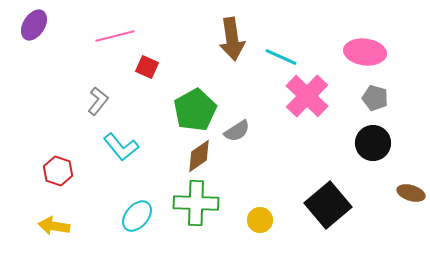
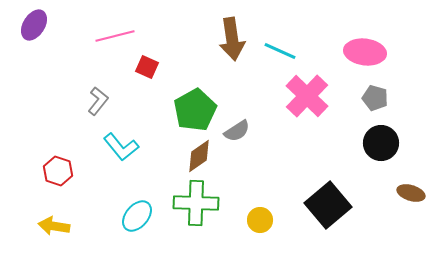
cyan line: moved 1 px left, 6 px up
black circle: moved 8 px right
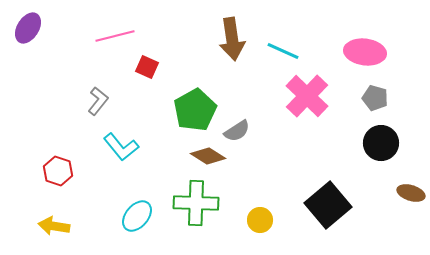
purple ellipse: moved 6 px left, 3 px down
cyan line: moved 3 px right
brown diamond: moved 9 px right; rotated 68 degrees clockwise
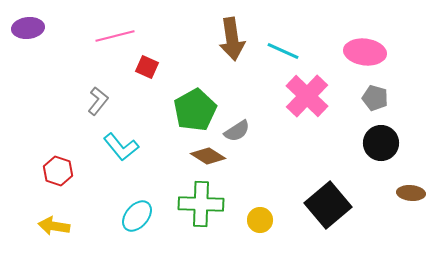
purple ellipse: rotated 52 degrees clockwise
brown ellipse: rotated 12 degrees counterclockwise
green cross: moved 5 px right, 1 px down
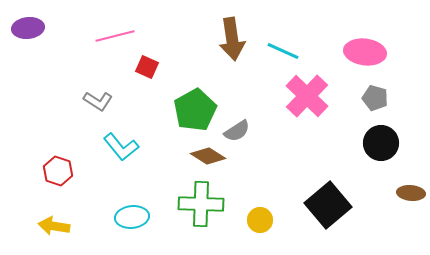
gray L-shape: rotated 84 degrees clockwise
cyan ellipse: moved 5 px left, 1 px down; rotated 44 degrees clockwise
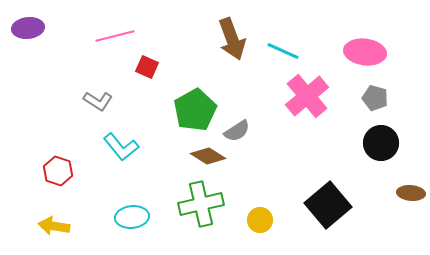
brown arrow: rotated 12 degrees counterclockwise
pink cross: rotated 6 degrees clockwise
green cross: rotated 15 degrees counterclockwise
